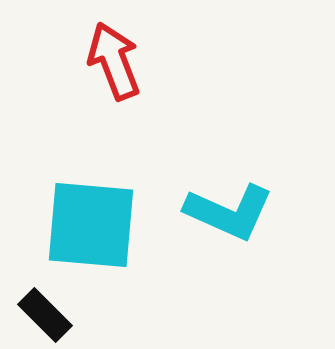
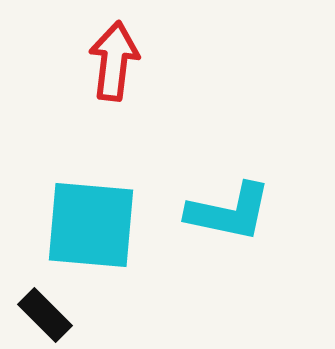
red arrow: rotated 28 degrees clockwise
cyan L-shape: rotated 12 degrees counterclockwise
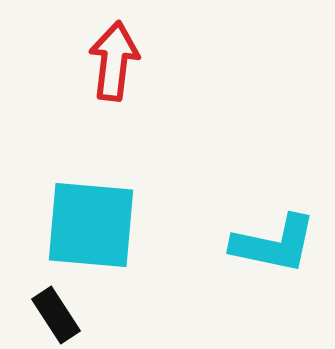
cyan L-shape: moved 45 px right, 32 px down
black rectangle: moved 11 px right; rotated 12 degrees clockwise
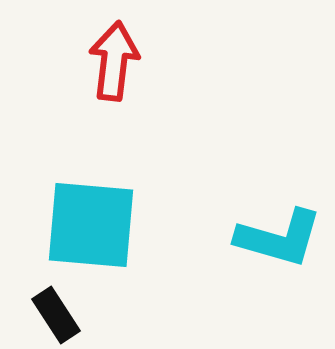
cyan L-shape: moved 5 px right, 6 px up; rotated 4 degrees clockwise
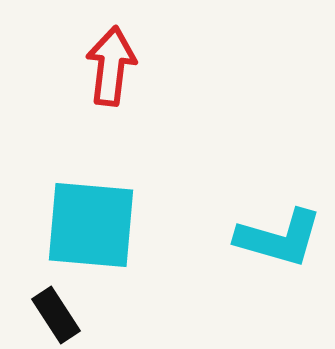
red arrow: moved 3 px left, 5 px down
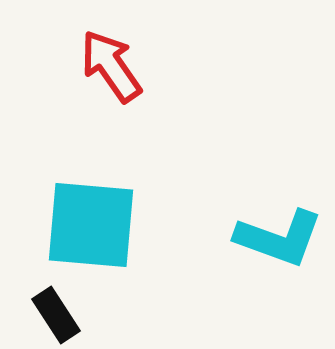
red arrow: rotated 42 degrees counterclockwise
cyan L-shape: rotated 4 degrees clockwise
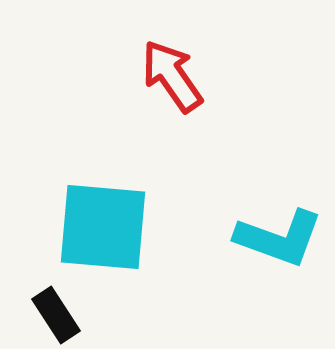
red arrow: moved 61 px right, 10 px down
cyan square: moved 12 px right, 2 px down
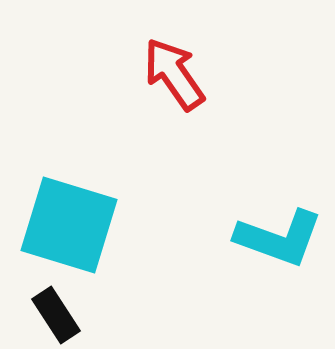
red arrow: moved 2 px right, 2 px up
cyan square: moved 34 px left, 2 px up; rotated 12 degrees clockwise
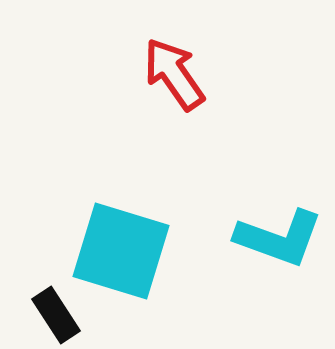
cyan square: moved 52 px right, 26 px down
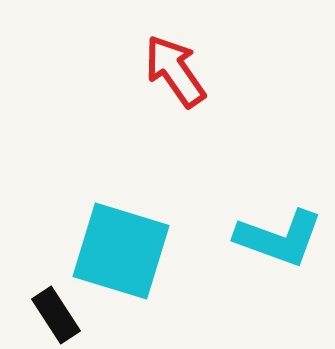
red arrow: moved 1 px right, 3 px up
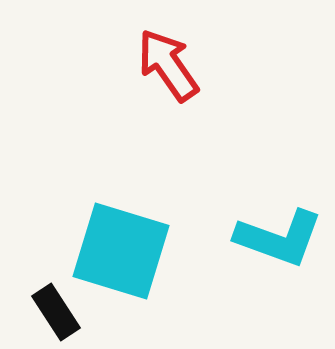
red arrow: moved 7 px left, 6 px up
black rectangle: moved 3 px up
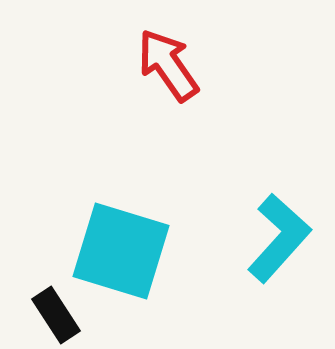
cyan L-shape: rotated 68 degrees counterclockwise
black rectangle: moved 3 px down
